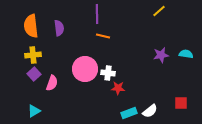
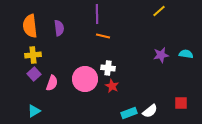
orange semicircle: moved 1 px left
pink circle: moved 10 px down
white cross: moved 5 px up
red star: moved 6 px left, 2 px up; rotated 24 degrees clockwise
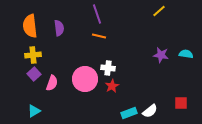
purple line: rotated 18 degrees counterclockwise
orange line: moved 4 px left
purple star: rotated 21 degrees clockwise
red star: rotated 16 degrees clockwise
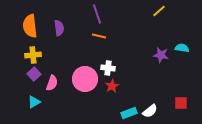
cyan semicircle: moved 4 px left, 6 px up
cyan triangle: moved 9 px up
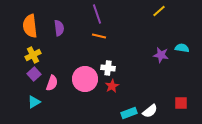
yellow cross: rotated 21 degrees counterclockwise
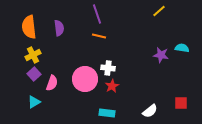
orange semicircle: moved 1 px left, 1 px down
cyan rectangle: moved 22 px left; rotated 28 degrees clockwise
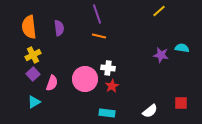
purple square: moved 1 px left
